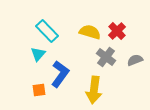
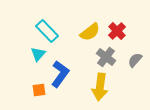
yellow semicircle: rotated 125 degrees clockwise
gray semicircle: rotated 28 degrees counterclockwise
yellow arrow: moved 6 px right, 3 px up
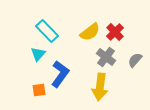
red cross: moved 2 px left, 1 px down
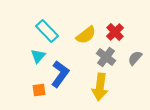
yellow semicircle: moved 4 px left, 3 px down
cyan triangle: moved 2 px down
gray semicircle: moved 2 px up
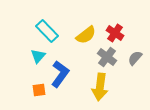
red cross: moved 1 px down; rotated 12 degrees counterclockwise
gray cross: moved 1 px right
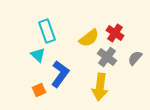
cyan rectangle: rotated 25 degrees clockwise
yellow semicircle: moved 3 px right, 3 px down
cyan triangle: moved 1 px up; rotated 28 degrees counterclockwise
orange square: rotated 16 degrees counterclockwise
